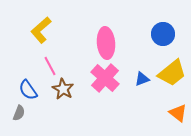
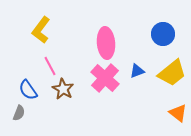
yellow L-shape: rotated 12 degrees counterclockwise
blue triangle: moved 5 px left, 8 px up
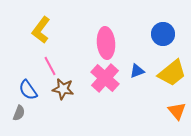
brown star: rotated 20 degrees counterclockwise
orange triangle: moved 1 px left, 2 px up; rotated 12 degrees clockwise
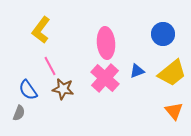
orange triangle: moved 3 px left
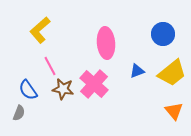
yellow L-shape: moved 1 px left; rotated 12 degrees clockwise
pink cross: moved 11 px left, 6 px down
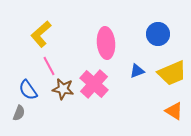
yellow L-shape: moved 1 px right, 4 px down
blue circle: moved 5 px left
pink line: moved 1 px left
yellow trapezoid: rotated 16 degrees clockwise
orange triangle: rotated 18 degrees counterclockwise
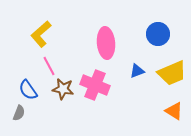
pink cross: moved 1 px right, 1 px down; rotated 20 degrees counterclockwise
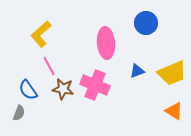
blue circle: moved 12 px left, 11 px up
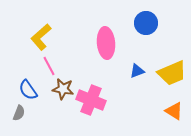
yellow L-shape: moved 3 px down
pink cross: moved 4 px left, 15 px down
